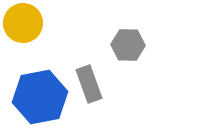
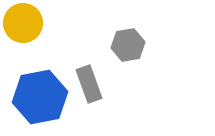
gray hexagon: rotated 12 degrees counterclockwise
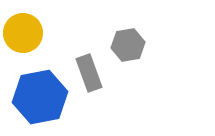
yellow circle: moved 10 px down
gray rectangle: moved 11 px up
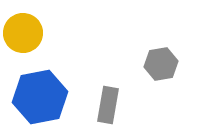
gray hexagon: moved 33 px right, 19 px down
gray rectangle: moved 19 px right, 32 px down; rotated 30 degrees clockwise
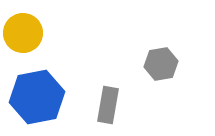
blue hexagon: moved 3 px left
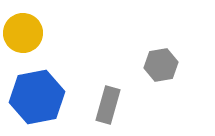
gray hexagon: moved 1 px down
gray rectangle: rotated 6 degrees clockwise
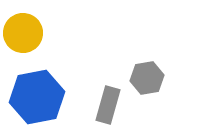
gray hexagon: moved 14 px left, 13 px down
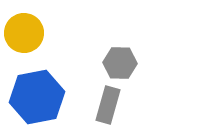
yellow circle: moved 1 px right
gray hexagon: moved 27 px left, 15 px up; rotated 12 degrees clockwise
